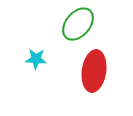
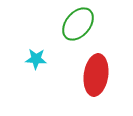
red ellipse: moved 2 px right, 4 px down
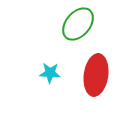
cyan star: moved 14 px right, 14 px down
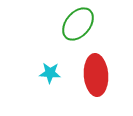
red ellipse: rotated 12 degrees counterclockwise
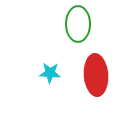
green ellipse: rotated 40 degrees counterclockwise
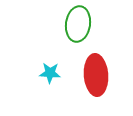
green ellipse: rotated 8 degrees clockwise
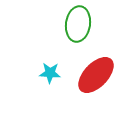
red ellipse: rotated 48 degrees clockwise
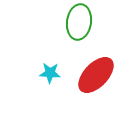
green ellipse: moved 1 px right, 2 px up
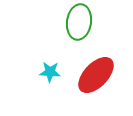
cyan star: moved 1 px up
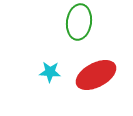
red ellipse: rotated 18 degrees clockwise
